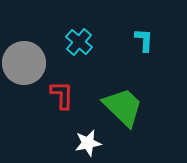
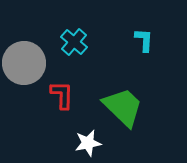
cyan cross: moved 5 px left
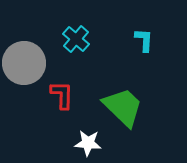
cyan cross: moved 2 px right, 3 px up
white star: rotated 16 degrees clockwise
